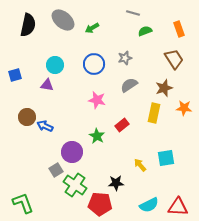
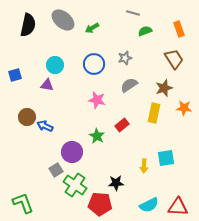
yellow arrow: moved 4 px right, 1 px down; rotated 136 degrees counterclockwise
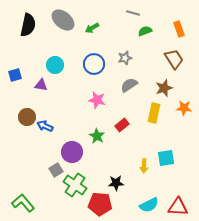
purple triangle: moved 6 px left
green L-shape: rotated 20 degrees counterclockwise
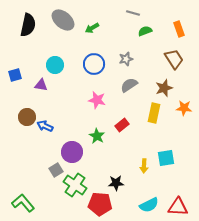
gray star: moved 1 px right, 1 px down
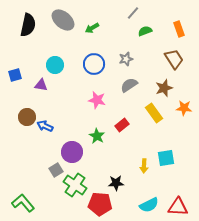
gray line: rotated 64 degrees counterclockwise
yellow rectangle: rotated 48 degrees counterclockwise
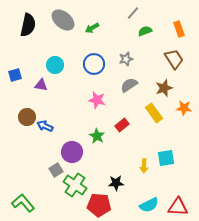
red pentagon: moved 1 px left, 1 px down
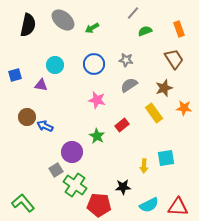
gray star: moved 1 px down; rotated 24 degrees clockwise
black star: moved 7 px right, 4 px down
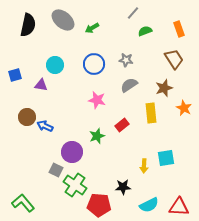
orange star: rotated 21 degrees clockwise
yellow rectangle: moved 3 px left; rotated 30 degrees clockwise
green star: rotated 21 degrees clockwise
gray square: rotated 32 degrees counterclockwise
red triangle: moved 1 px right
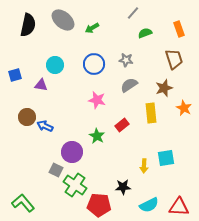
green semicircle: moved 2 px down
brown trapezoid: rotated 15 degrees clockwise
green star: rotated 21 degrees counterclockwise
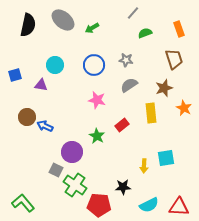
blue circle: moved 1 px down
